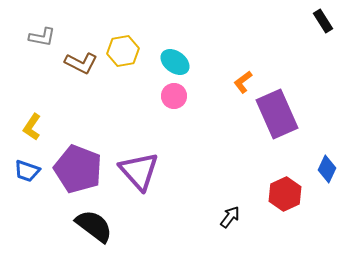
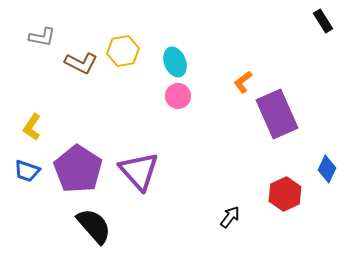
cyan ellipse: rotated 32 degrees clockwise
pink circle: moved 4 px right
purple pentagon: rotated 12 degrees clockwise
black semicircle: rotated 12 degrees clockwise
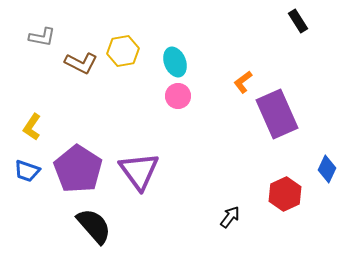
black rectangle: moved 25 px left
purple triangle: rotated 6 degrees clockwise
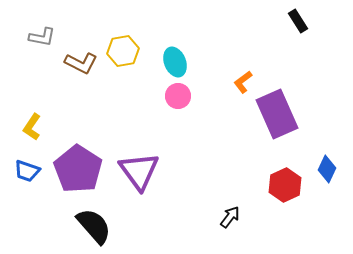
red hexagon: moved 9 px up
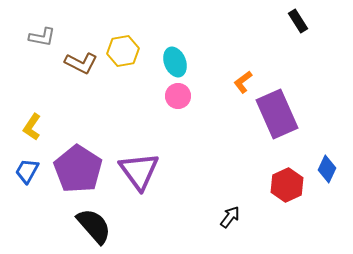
blue trapezoid: rotated 100 degrees clockwise
red hexagon: moved 2 px right
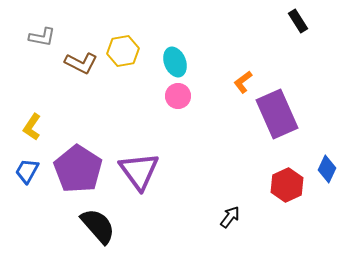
black semicircle: moved 4 px right
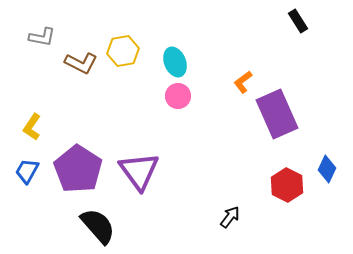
red hexagon: rotated 8 degrees counterclockwise
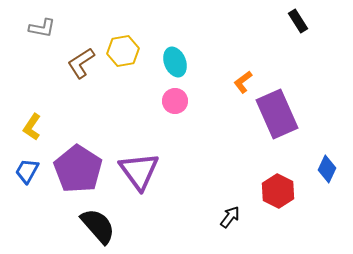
gray L-shape: moved 9 px up
brown L-shape: rotated 120 degrees clockwise
pink circle: moved 3 px left, 5 px down
red hexagon: moved 9 px left, 6 px down
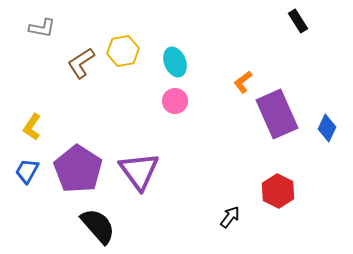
blue diamond: moved 41 px up
